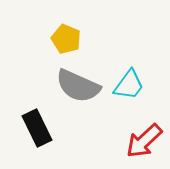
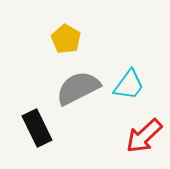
yellow pentagon: rotated 8 degrees clockwise
gray semicircle: moved 2 px down; rotated 129 degrees clockwise
red arrow: moved 5 px up
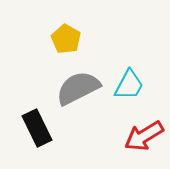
cyan trapezoid: rotated 8 degrees counterclockwise
red arrow: rotated 12 degrees clockwise
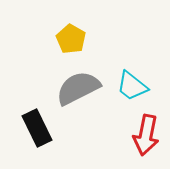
yellow pentagon: moved 5 px right
cyan trapezoid: moved 3 px right, 1 px down; rotated 100 degrees clockwise
red arrow: moved 2 px right, 1 px up; rotated 48 degrees counterclockwise
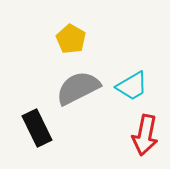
cyan trapezoid: rotated 68 degrees counterclockwise
red arrow: moved 1 px left
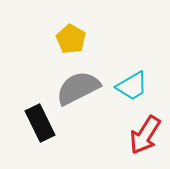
black rectangle: moved 3 px right, 5 px up
red arrow: rotated 21 degrees clockwise
